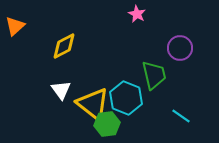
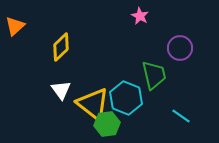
pink star: moved 3 px right, 2 px down
yellow diamond: moved 3 px left, 1 px down; rotated 16 degrees counterclockwise
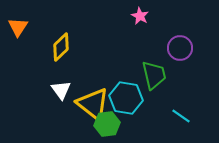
orange triangle: moved 3 px right, 1 px down; rotated 15 degrees counterclockwise
cyan hexagon: rotated 12 degrees counterclockwise
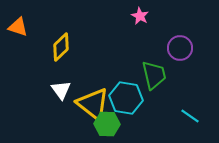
orange triangle: rotated 45 degrees counterclockwise
cyan line: moved 9 px right
green hexagon: rotated 10 degrees clockwise
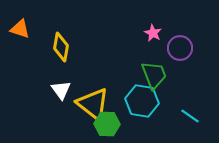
pink star: moved 13 px right, 17 px down
orange triangle: moved 2 px right, 2 px down
yellow diamond: rotated 36 degrees counterclockwise
green trapezoid: rotated 8 degrees counterclockwise
cyan hexagon: moved 16 px right, 3 px down
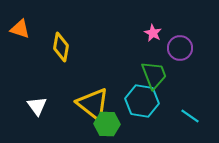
white triangle: moved 24 px left, 16 px down
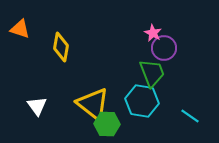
purple circle: moved 16 px left
green trapezoid: moved 2 px left, 2 px up
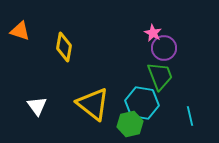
orange triangle: moved 2 px down
yellow diamond: moved 3 px right
green trapezoid: moved 8 px right, 3 px down
cyan hexagon: moved 2 px down
cyan line: rotated 42 degrees clockwise
green hexagon: moved 23 px right; rotated 15 degrees counterclockwise
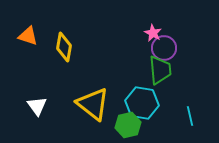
orange triangle: moved 8 px right, 5 px down
green trapezoid: moved 6 px up; rotated 16 degrees clockwise
green hexagon: moved 2 px left, 1 px down
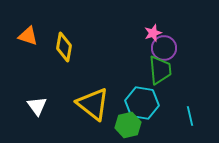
pink star: rotated 24 degrees clockwise
